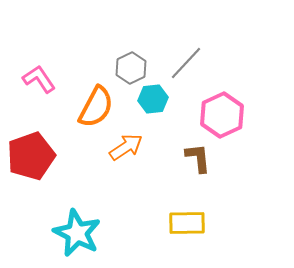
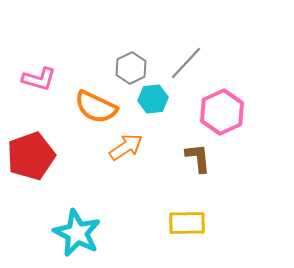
pink L-shape: rotated 140 degrees clockwise
orange semicircle: rotated 87 degrees clockwise
pink hexagon: moved 3 px up
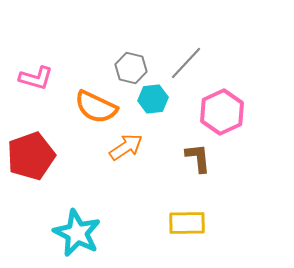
gray hexagon: rotated 20 degrees counterclockwise
pink L-shape: moved 3 px left, 1 px up
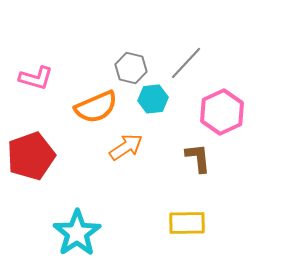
orange semicircle: rotated 48 degrees counterclockwise
cyan star: rotated 12 degrees clockwise
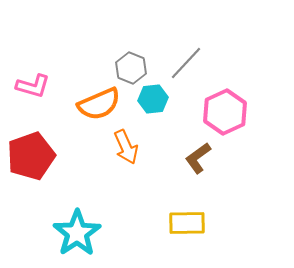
gray hexagon: rotated 8 degrees clockwise
pink L-shape: moved 3 px left, 8 px down
orange semicircle: moved 3 px right, 3 px up
pink hexagon: moved 3 px right
orange arrow: rotated 100 degrees clockwise
brown L-shape: rotated 120 degrees counterclockwise
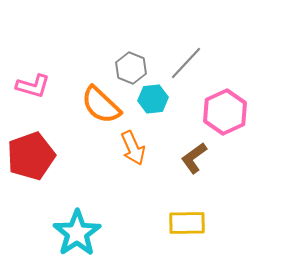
orange semicircle: moved 2 px right, 1 px down; rotated 66 degrees clockwise
orange arrow: moved 7 px right, 1 px down
brown L-shape: moved 4 px left
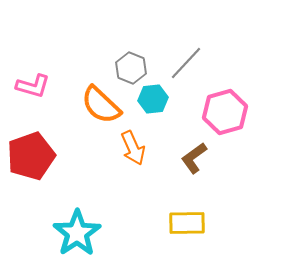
pink hexagon: rotated 9 degrees clockwise
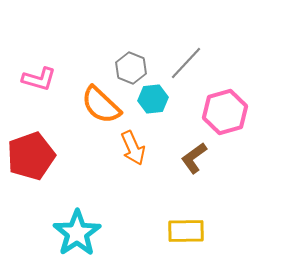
pink L-shape: moved 6 px right, 7 px up
yellow rectangle: moved 1 px left, 8 px down
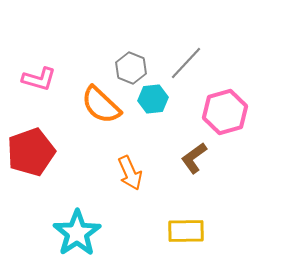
orange arrow: moved 3 px left, 25 px down
red pentagon: moved 4 px up
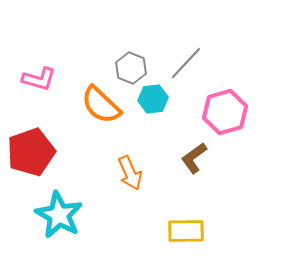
cyan star: moved 18 px left, 18 px up; rotated 9 degrees counterclockwise
